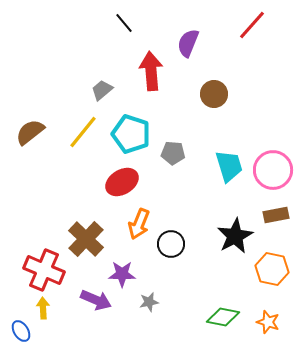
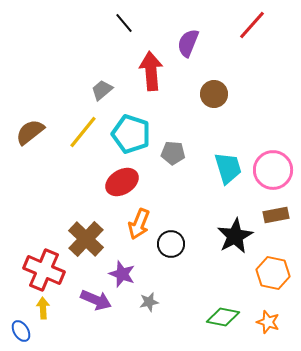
cyan trapezoid: moved 1 px left, 2 px down
orange hexagon: moved 1 px right, 4 px down
purple star: rotated 20 degrees clockwise
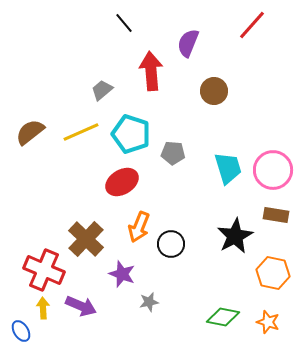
brown circle: moved 3 px up
yellow line: moved 2 px left; rotated 27 degrees clockwise
brown rectangle: rotated 20 degrees clockwise
orange arrow: moved 3 px down
purple arrow: moved 15 px left, 6 px down
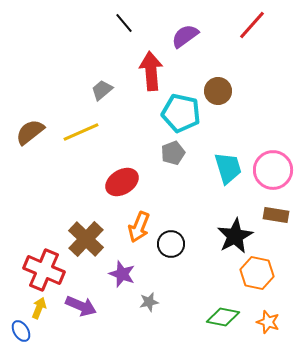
purple semicircle: moved 3 px left, 7 px up; rotated 32 degrees clockwise
brown circle: moved 4 px right
cyan pentagon: moved 50 px right, 21 px up; rotated 6 degrees counterclockwise
gray pentagon: rotated 25 degrees counterclockwise
orange hexagon: moved 16 px left
yellow arrow: moved 4 px left; rotated 25 degrees clockwise
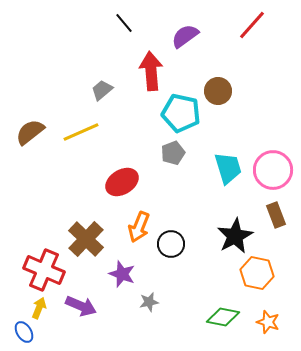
brown rectangle: rotated 60 degrees clockwise
blue ellipse: moved 3 px right, 1 px down
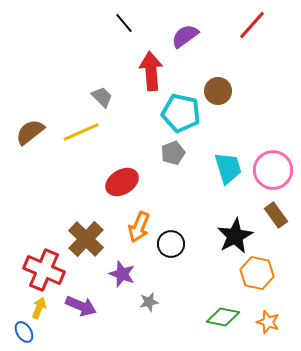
gray trapezoid: moved 7 px down; rotated 85 degrees clockwise
brown rectangle: rotated 15 degrees counterclockwise
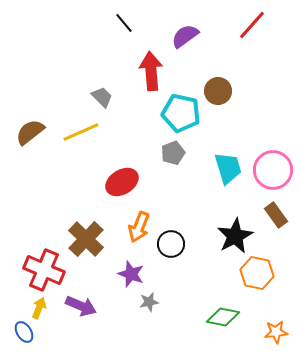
purple star: moved 9 px right
orange star: moved 8 px right, 10 px down; rotated 25 degrees counterclockwise
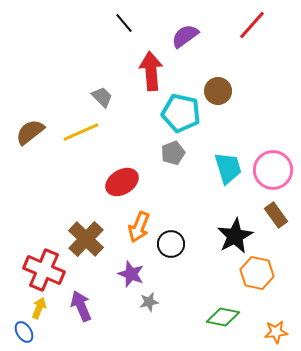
purple arrow: rotated 136 degrees counterclockwise
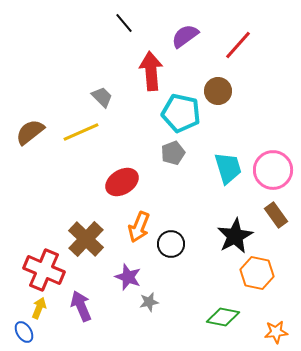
red line: moved 14 px left, 20 px down
purple star: moved 3 px left, 3 px down
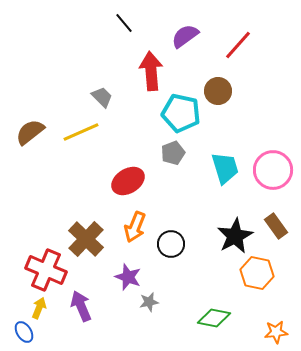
cyan trapezoid: moved 3 px left
red ellipse: moved 6 px right, 1 px up
brown rectangle: moved 11 px down
orange arrow: moved 4 px left
red cross: moved 2 px right
green diamond: moved 9 px left, 1 px down
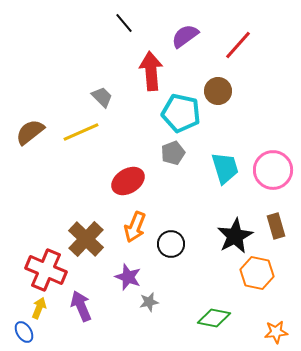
brown rectangle: rotated 20 degrees clockwise
